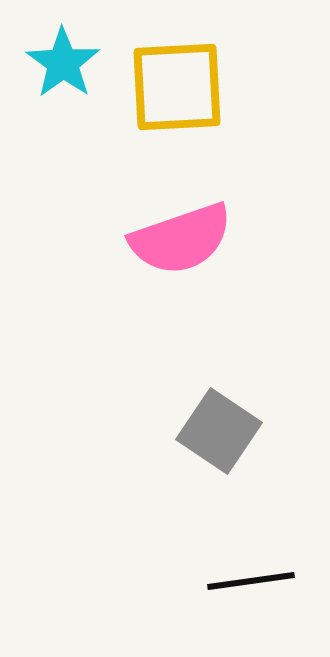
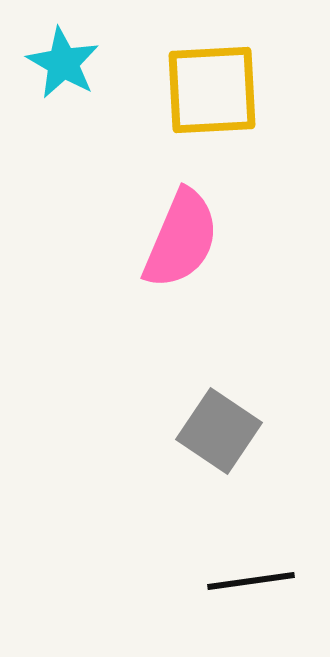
cyan star: rotated 6 degrees counterclockwise
yellow square: moved 35 px right, 3 px down
pink semicircle: rotated 48 degrees counterclockwise
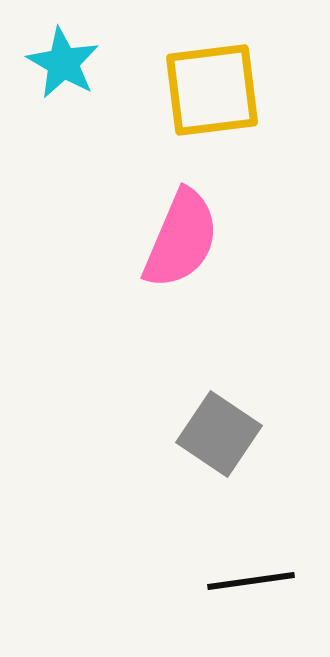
yellow square: rotated 4 degrees counterclockwise
gray square: moved 3 px down
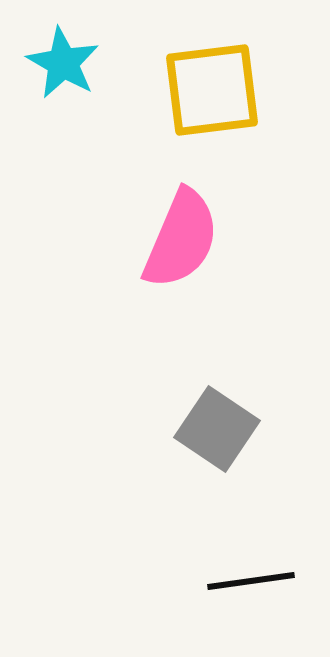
gray square: moved 2 px left, 5 px up
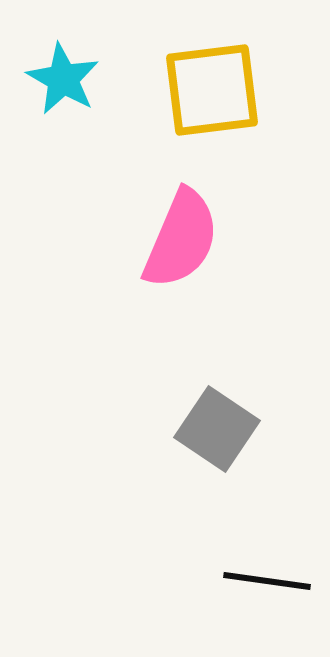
cyan star: moved 16 px down
black line: moved 16 px right; rotated 16 degrees clockwise
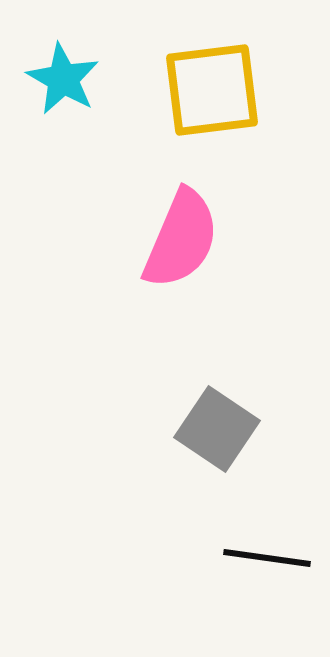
black line: moved 23 px up
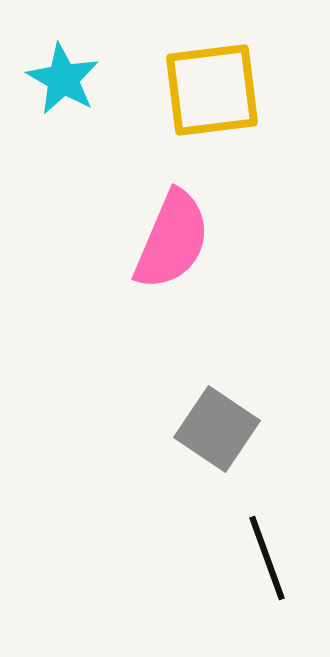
pink semicircle: moved 9 px left, 1 px down
black line: rotated 62 degrees clockwise
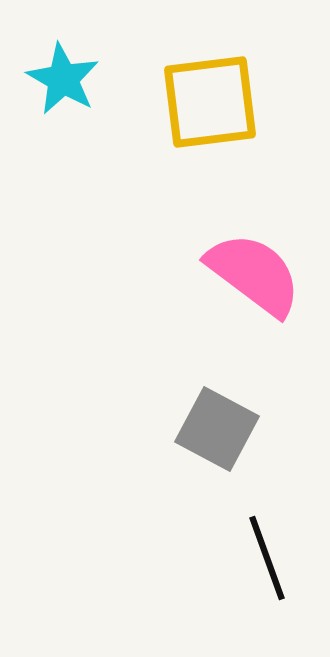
yellow square: moved 2 px left, 12 px down
pink semicircle: moved 82 px right, 34 px down; rotated 76 degrees counterclockwise
gray square: rotated 6 degrees counterclockwise
